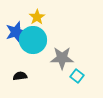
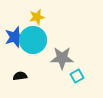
yellow star: rotated 21 degrees clockwise
blue star: moved 1 px left, 5 px down
cyan square: rotated 24 degrees clockwise
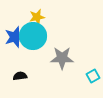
cyan circle: moved 4 px up
cyan square: moved 16 px right
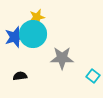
cyan circle: moved 2 px up
cyan square: rotated 24 degrees counterclockwise
